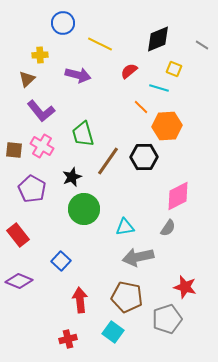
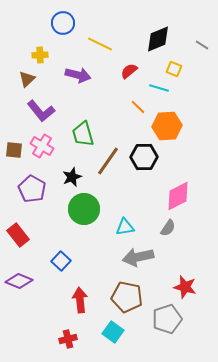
orange line: moved 3 px left
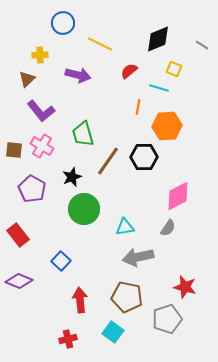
orange line: rotated 56 degrees clockwise
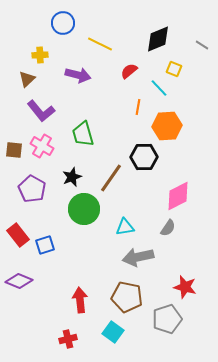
cyan line: rotated 30 degrees clockwise
brown line: moved 3 px right, 17 px down
blue square: moved 16 px left, 16 px up; rotated 30 degrees clockwise
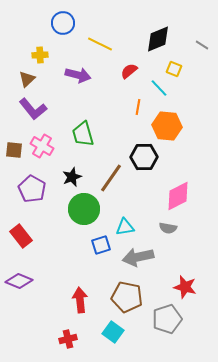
purple L-shape: moved 8 px left, 2 px up
orange hexagon: rotated 8 degrees clockwise
gray semicircle: rotated 66 degrees clockwise
red rectangle: moved 3 px right, 1 px down
blue square: moved 56 px right
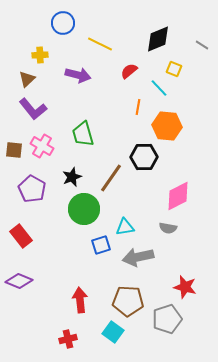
brown pentagon: moved 1 px right, 4 px down; rotated 8 degrees counterclockwise
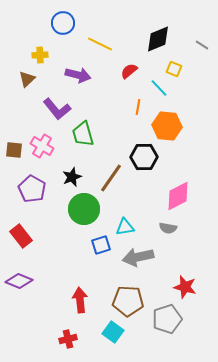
purple L-shape: moved 24 px right
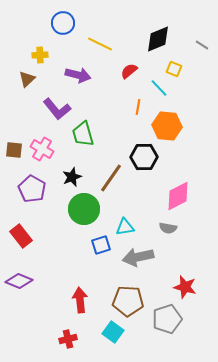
pink cross: moved 3 px down
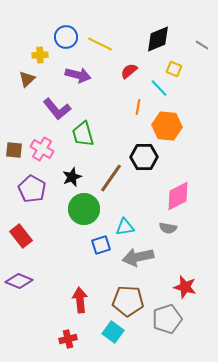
blue circle: moved 3 px right, 14 px down
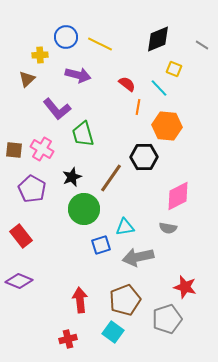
red semicircle: moved 2 px left, 13 px down; rotated 78 degrees clockwise
brown pentagon: moved 3 px left, 1 px up; rotated 24 degrees counterclockwise
